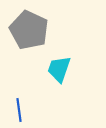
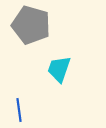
gray pentagon: moved 2 px right, 5 px up; rotated 9 degrees counterclockwise
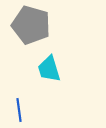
cyan trapezoid: moved 10 px left; rotated 36 degrees counterclockwise
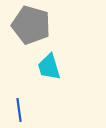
cyan trapezoid: moved 2 px up
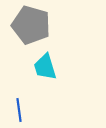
cyan trapezoid: moved 4 px left
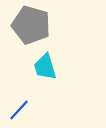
blue line: rotated 50 degrees clockwise
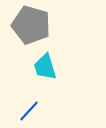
blue line: moved 10 px right, 1 px down
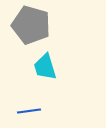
blue line: rotated 40 degrees clockwise
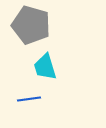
blue line: moved 12 px up
